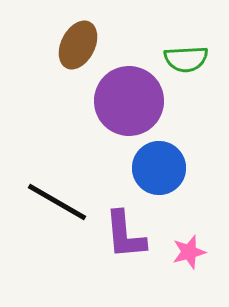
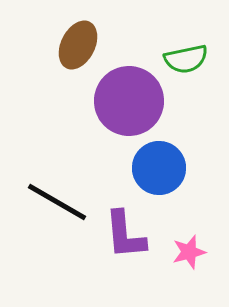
green semicircle: rotated 9 degrees counterclockwise
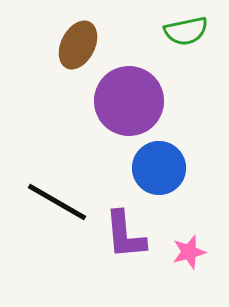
green semicircle: moved 28 px up
